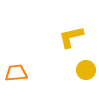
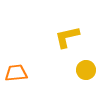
yellow L-shape: moved 4 px left
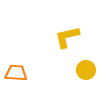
orange trapezoid: rotated 10 degrees clockwise
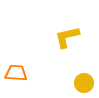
yellow circle: moved 2 px left, 13 px down
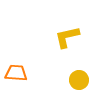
yellow circle: moved 5 px left, 3 px up
